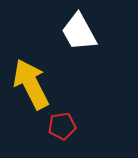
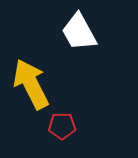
red pentagon: rotated 8 degrees clockwise
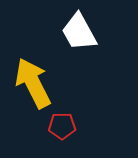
yellow arrow: moved 2 px right, 1 px up
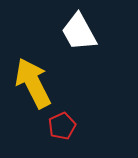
red pentagon: rotated 24 degrees counterclockwise
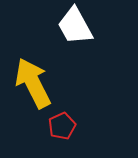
white trapezoid: moved 4 px left, 6 px up
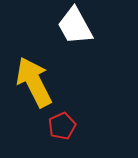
yellow arrow: moved 1 px right, 1 px up
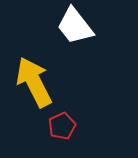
white trapezoid: rotated 9 degrees counterclockwise
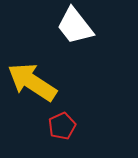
yellow arrow: moved 2 px left; rotated 30 degrees counterclockwise
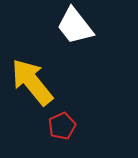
yellow arrow: rotated 18 degrees clockwise
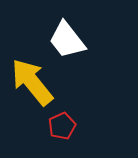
white trapezoid: moved 8 px left, 14 px down
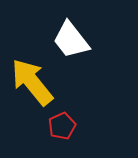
white trapezoid: moved 4 px right
